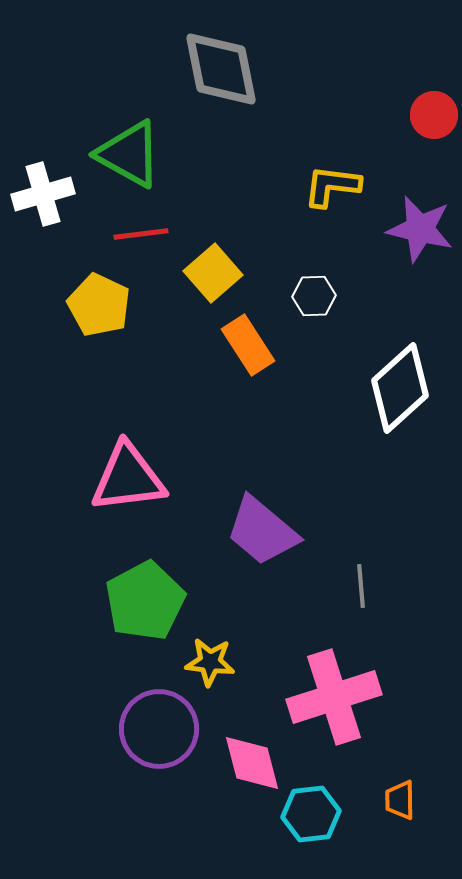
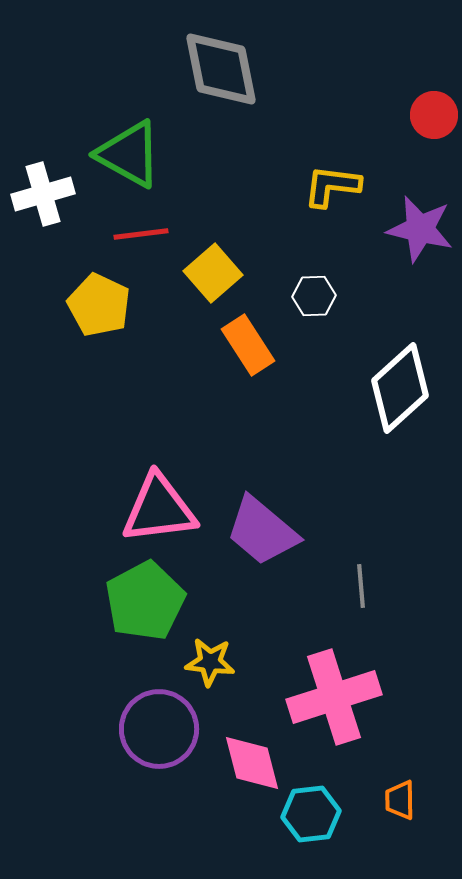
pink triangle: moved 31 px right, 31 px down
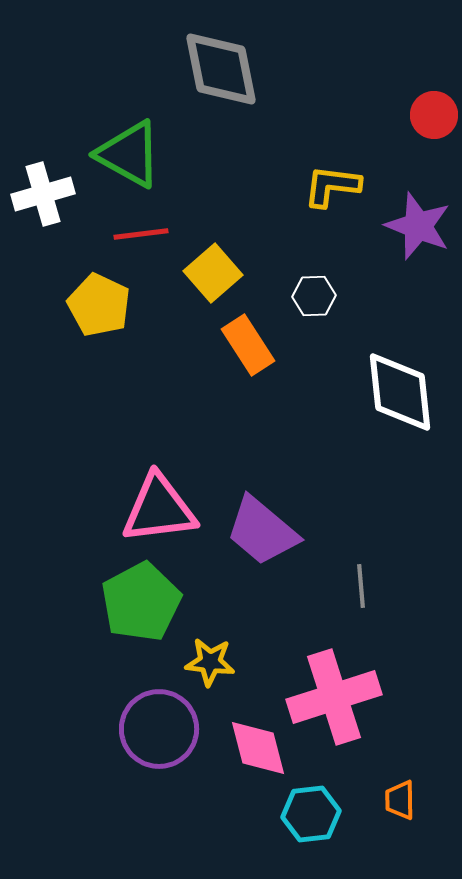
purple star: moved 2 px left, 3 px up; rotated 8 degrees clockwise
white diamond: moved 4 px down; rotated 54 degrees counterclockwise
green pentagon: moved 4 px left, 1 px down
pink diamond: moved 6 px right, 15 px up
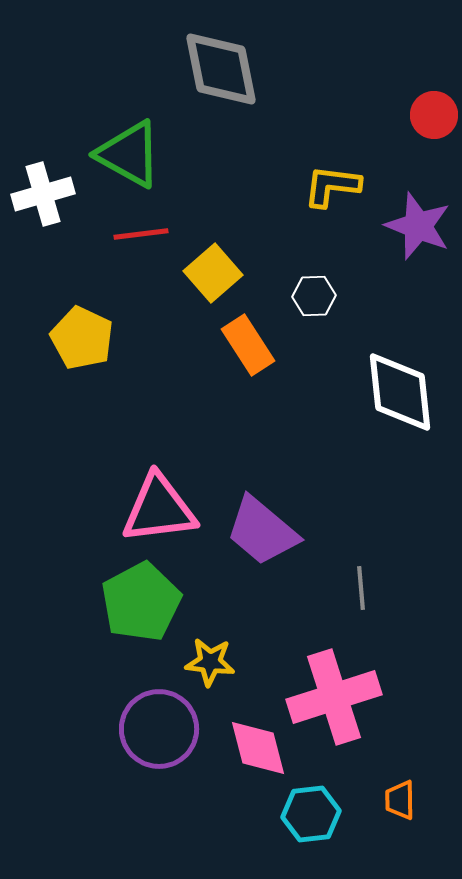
yellow pentagon: moved 17 px left, 33 px down
gray line: moved 2 px down
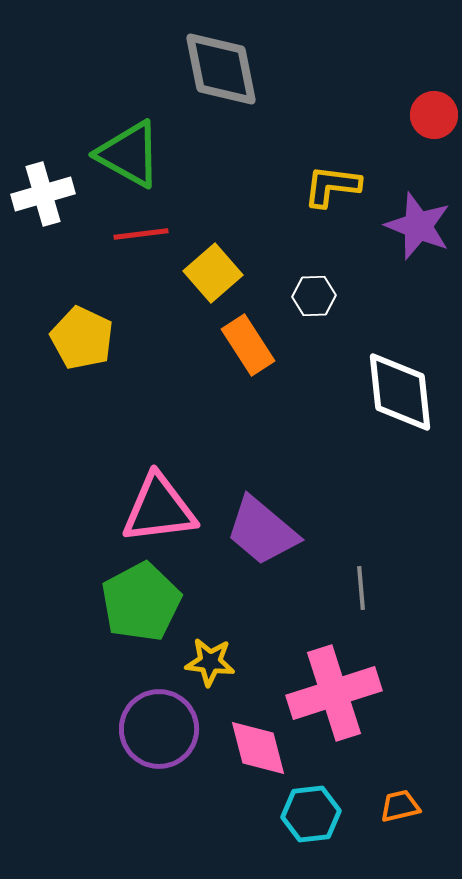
pink cross: moved 4 px up
orange trapezoid: moved 6 px down; rotated 78 degrees clockwise
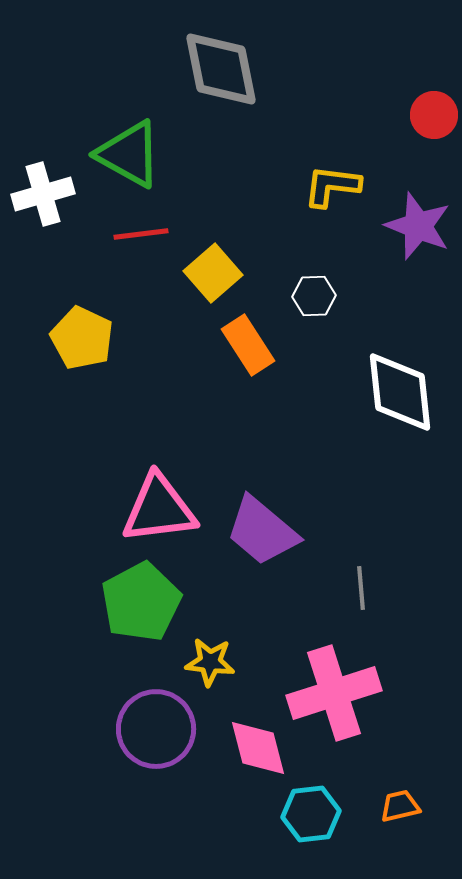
purple circle: moved 3 px left
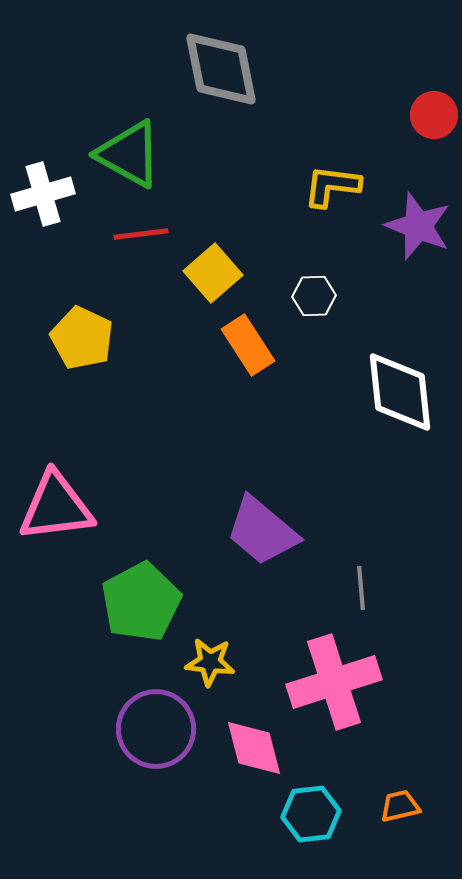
pink triangle: moved 103 px left, 2 px up
pink cross: moved 11 px up
pink diamond: moved 4 px left
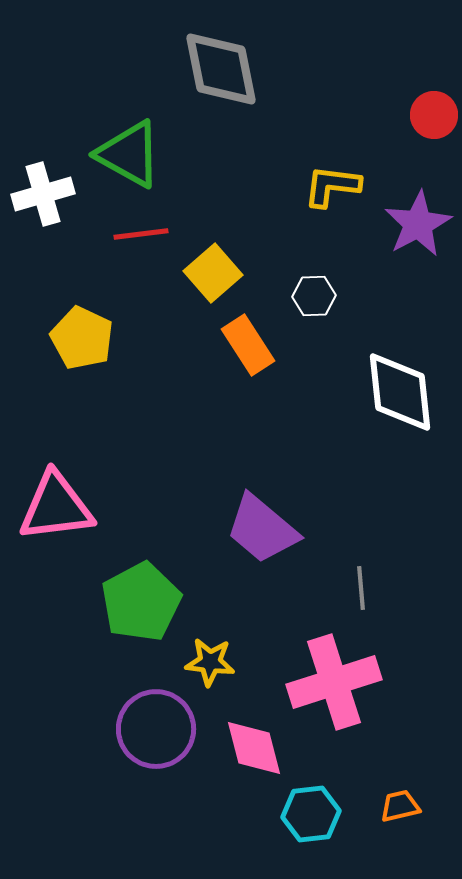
purple star: moved 2 px up; rotated 22 degrees clockwise
purple trapezoid: moved 2 px up
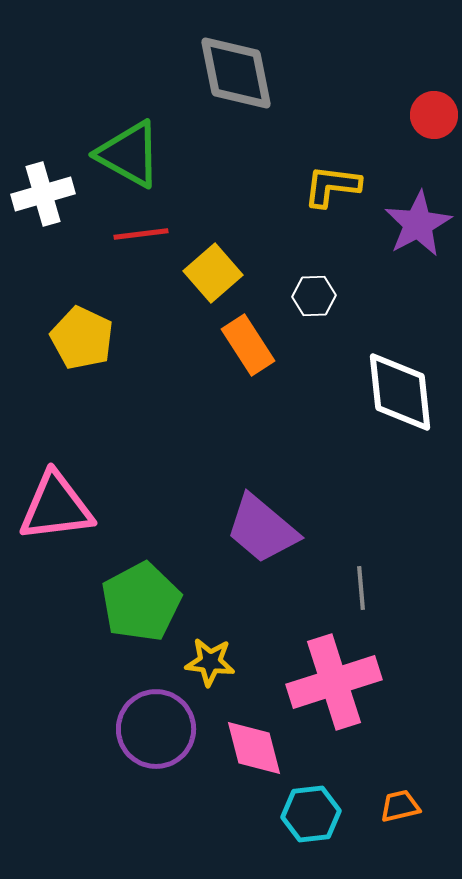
gray diamond: moved 15 px right, 4 px down
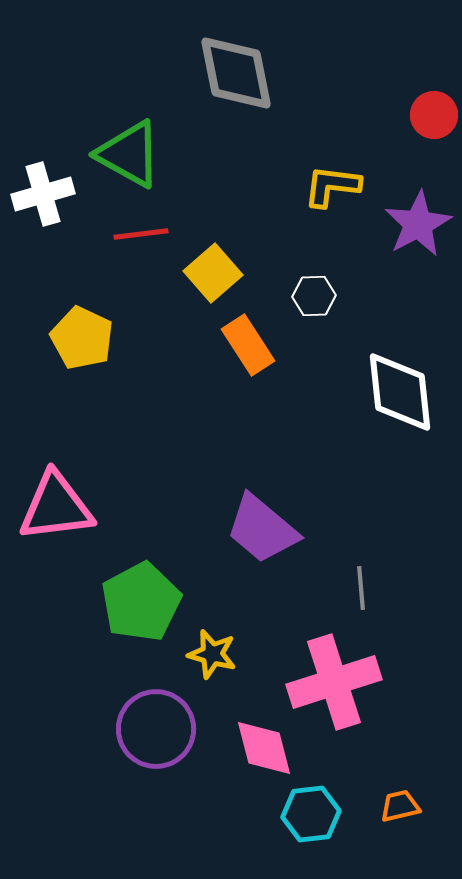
yellow star: moved 2 px right, 8 px up; rotated 9 degrees clockwise
pink diamond: moved 10 px right
